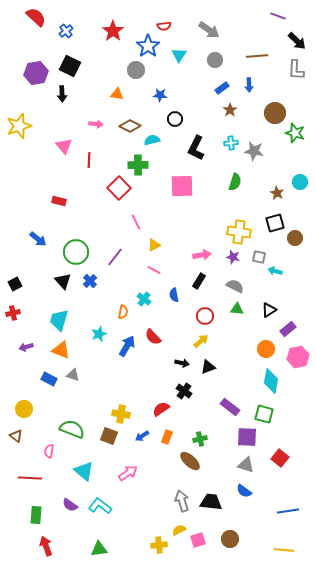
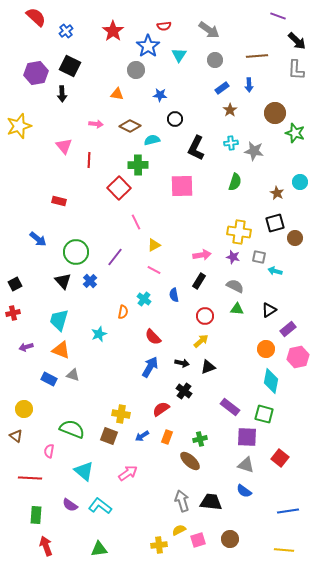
blue arrow at (127, 346): moved 23 px right, 21 px down
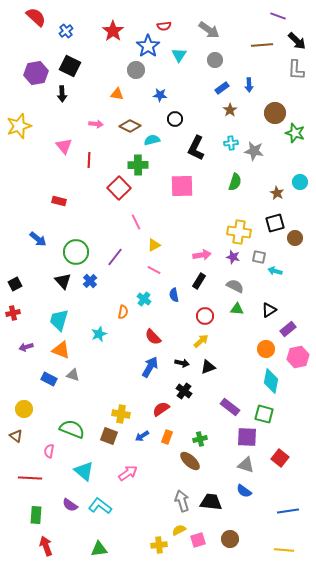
brown line at (257, 56): moved 5 px right, 11 px up
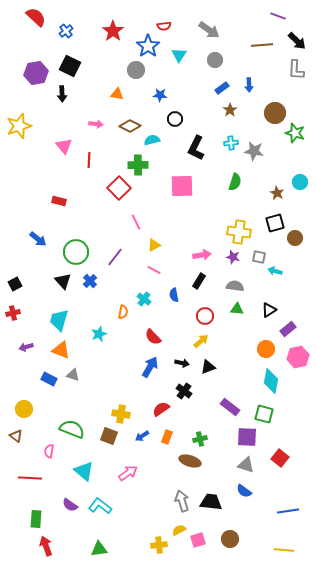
gray semicircle at (235, 286): rotated 18 degrees counterclockwise
brown ellipse at (190, 461): rotated 25 degrees counterclockwise
green rectangle at (36, 515): moved 4 px down
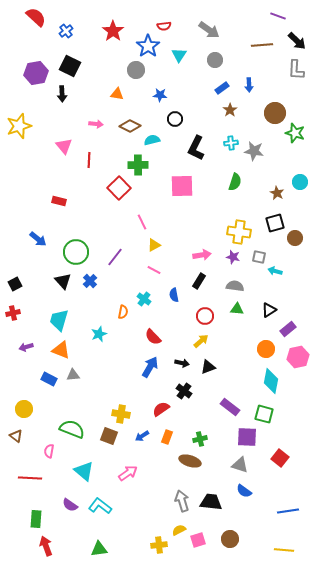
pink line at (136, 222): moved 6 px right
gray triangle at (73, 375): rotated 24 degrees counterclockwise
gray triangle at (246, 465): moved 6 px left
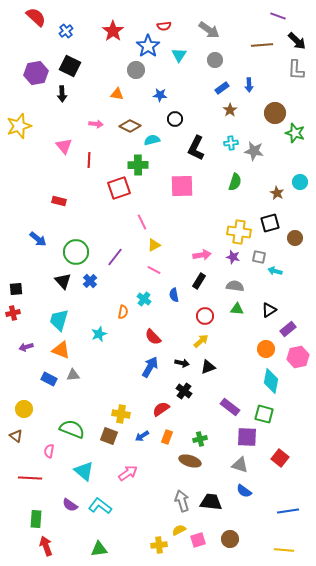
red square at (119, 188): rotated 25 degrees clockwise
black square at (275, 223): moved 5 px left
black square at (15, 284): moved 1 px right, 5 px down; rotated 24 degrees clockwise
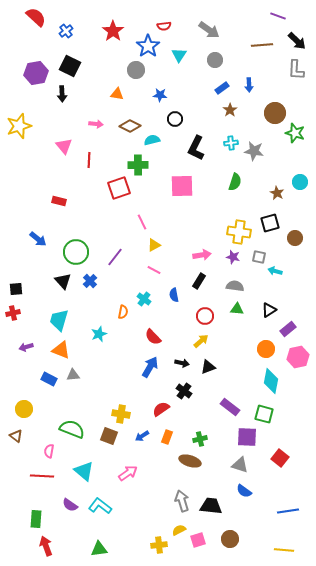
red line at (30, 478): moved 12 px right, 2 px up
black trapezoid at (211, 502): moved 4 px down
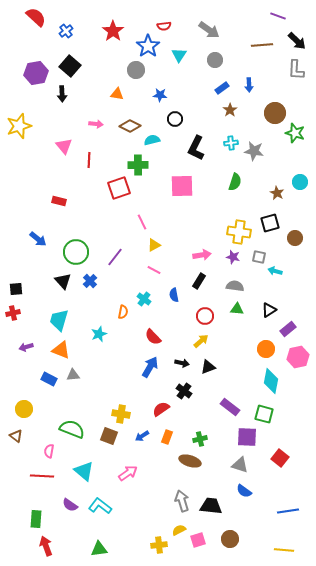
black square at (70, 66): rotated 15 degrees clockwise
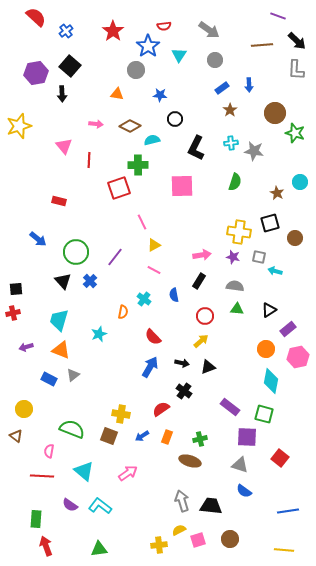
gray triangle at (73, 375): rotated 32 degrees counterclockwise
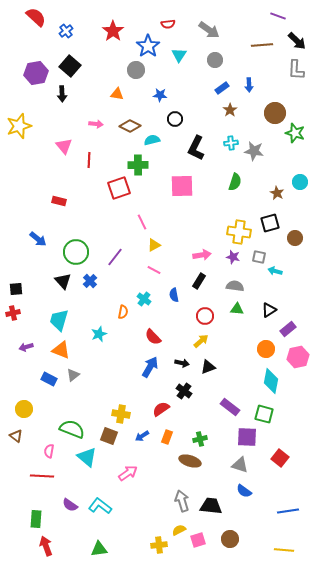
red semicircle at (164, 26): moved 4 px right, 2 px up
cyan triangle at (84, 471): moved 3 px right, 14 px up
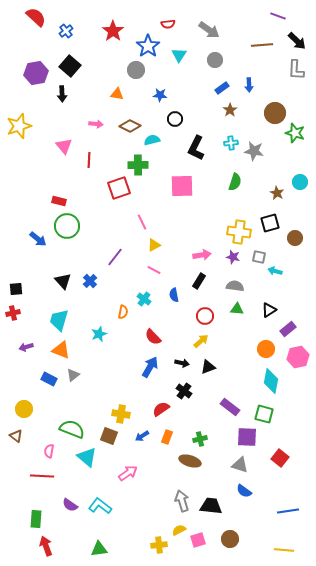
green circle at (76, 252): moved 9 px left, 26 px up
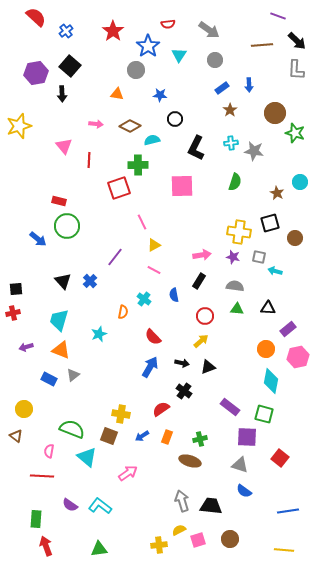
black triangle at (269, 310): moved 1 px left, 2 px up; rotated 35 degrees clockwise
